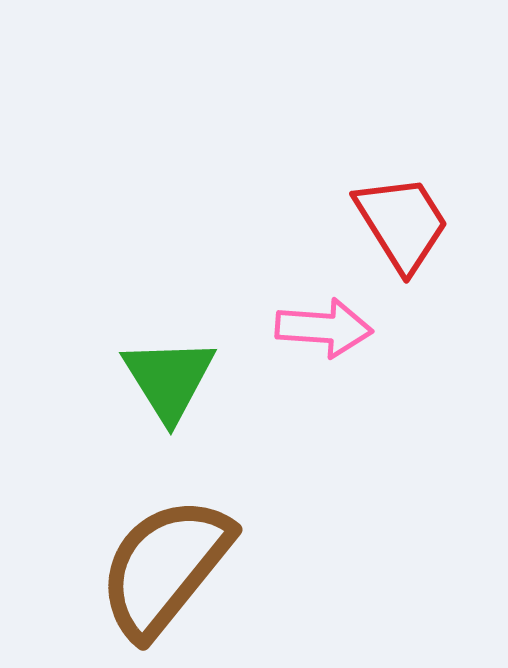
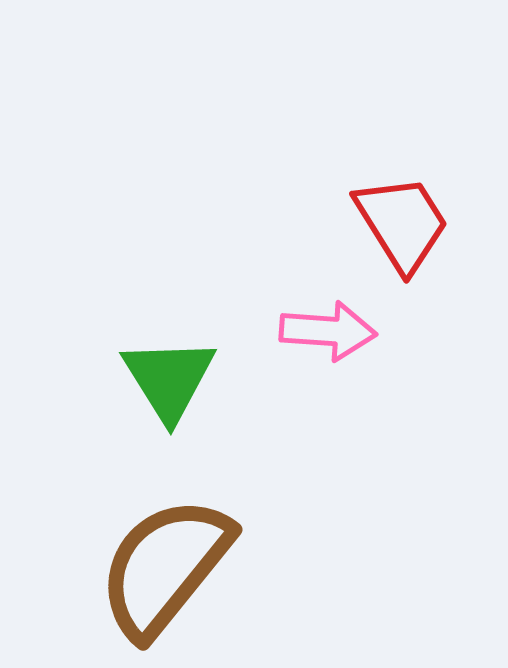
pink arrow: moved 4 px right, 3 px down
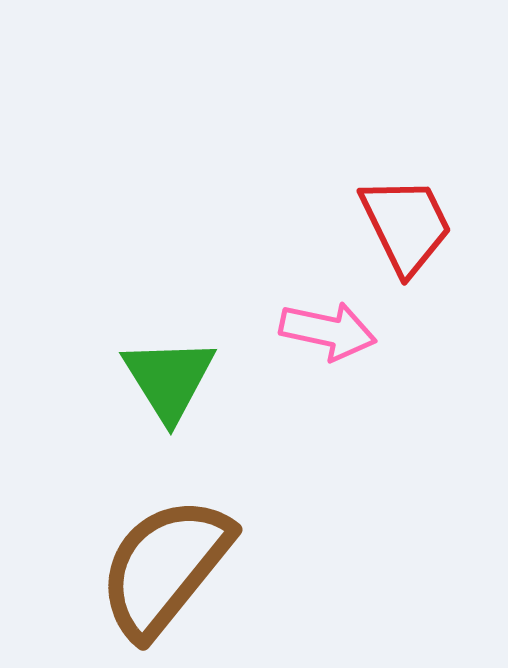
red trapezoid: moved 4 px right, 2 px down; rotated 6 degrees clockwise
pink arrow: rotated 8 degrees clockwise
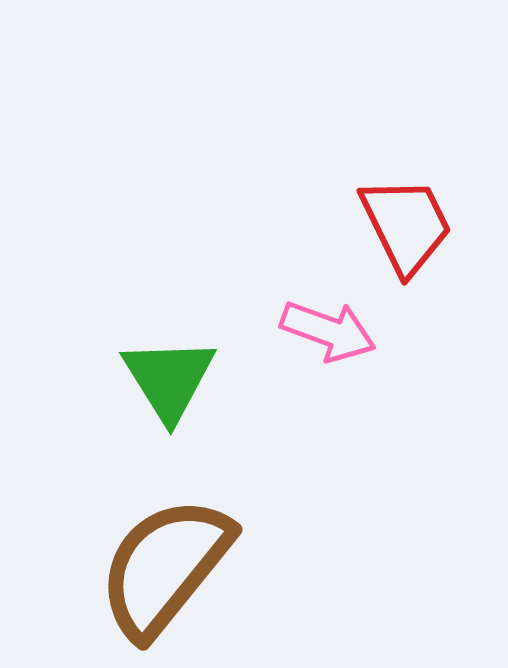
pink arrow: rotated 8 degrees clockwise
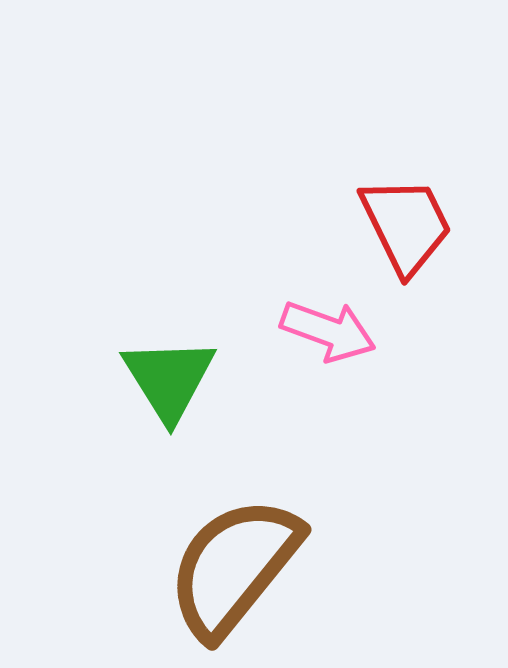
brown semicircle: moved 69 px right
